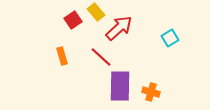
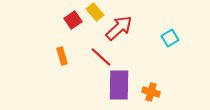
yellow rectangle: moved 1 px left
purple rectangle: moved 1 px left, 1 px up
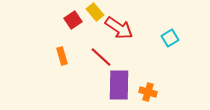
red arrow: rotated 76 degrees clockwise
orange cross: moved 3 px left
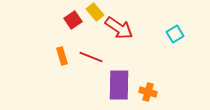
cyan square: moved 5 px right, 4 px up
red line: moved 10 px left; rotated 20 degrees counterclockwise
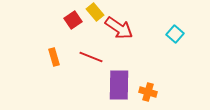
cyan square: rotated 18 degrees counterclockwise
orange rectangle: moved 8 px left, 1 px down
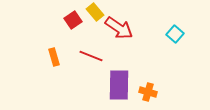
red line: moved 1 px up
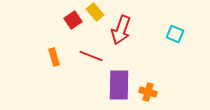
red arrow: moved 2 px right, 2 px down; rotated 76 degrees clockwise
cyan square: rotated 18 degrees counterclockwise
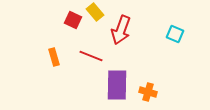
red square: rotated 30 degrees counterclockwise
purple rectangle: moved 2 px left
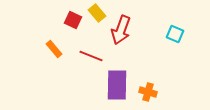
yellow rectangle: moved 2 px right, 1 px down
orange rectangle: moved 8 px up; rotated 24 degrees counterclockwise
